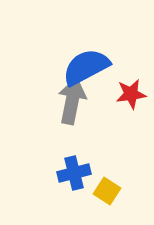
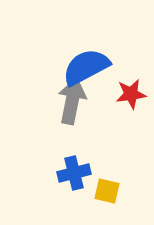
yellow square: rotated 20 degrees counterclockwise
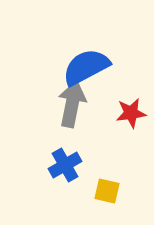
red star: moved 19 px down
gray arrow: moved 3 px down
blue cross: moved 9 px left, 8 px up; rotated 16 degrees counterclockwise
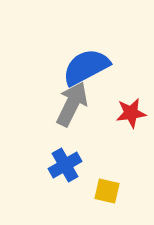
gray arrow: rotated 15 degrees clockwise
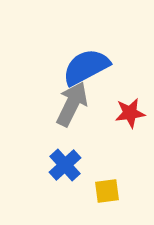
red star: moved 1 px left
blue cross: rotated 12 degrees counterclockwise
yellow square: rotated 20 degrees counterclockwise
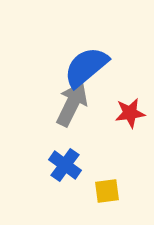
blue semicircle: rotated 12 degrees counterclockwise
blue cross: rotated 12 degrees counterclockwise
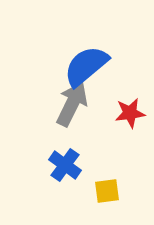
blue semicircle: moved 1 px up
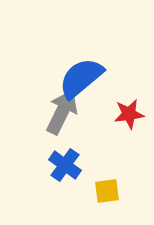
blue semicircle: moved 5 px left, 12 px down
gray arrow: moved 10 px left, 8 px down
red star: moved 1 px left, 1 px down
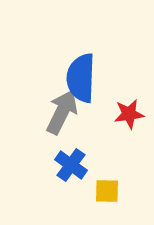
blue semicircle: rotated 48 degrees counterclockwise
blue cross: moved 6 px right
yellow square: rotated 8 degrees clockwise
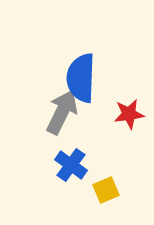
yellow square: moved 1 px left, 1 px up; rotated 24 degrees counterclockwise
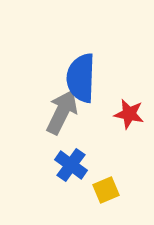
red star: rotated 20 degrees clockwise
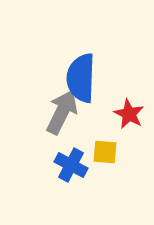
red star: rotated 16 degrees clockwise
blue cross: rotated 8 degrees counterclockwise
yellow square: moved 1 px left, 38 px up; rotated 28 degrees clockwise
